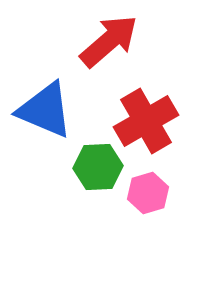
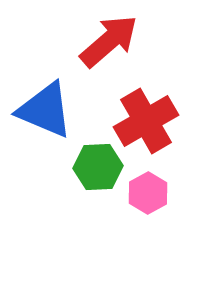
pink hexagon: rotated 12 degrees counterclockwise
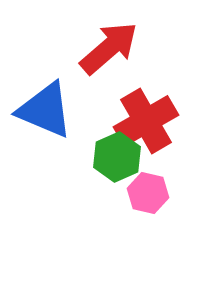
red arrow: moved 7 px down
green hexagon: moved 19 px right, 10 px up; rotated 21 degrees counterclockwise
pink hexagon: rotated 18 degrees counterclockwise
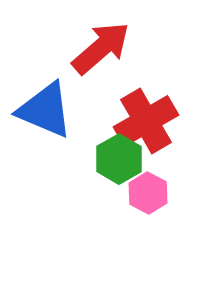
red arrow: moved 8 px left
green hexagon: moved 2 px right, 2 px down; rotated 6 degrees counterclockwise
pink hexagon: rotated 15 degrees clockwise
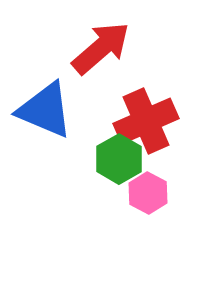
red cross: rotated 6 degrees clockwise
